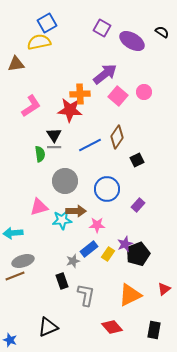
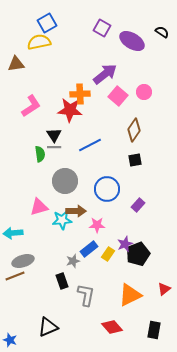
brown diamond at (117, 137): moved 17 px right, 7 px up
black square at (137, 160): moved 2 px left; rotated 16 degrees clockwise
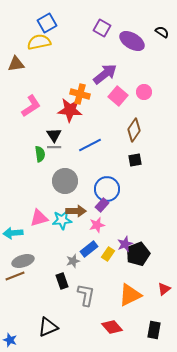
orange cross at (80, 94): rotated 18 degrees clockwise
purple rectangle at (138, 205): moved 36 px left
pink triangle at (39, 207): moved 11 px down
pink star at (97, 225): rotated 14 degrees counterclockwise
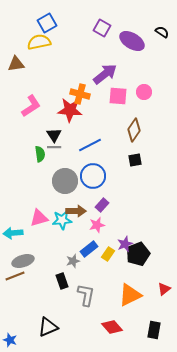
pink square at (118, 96): rotated 36 degrees counterclockwise
blue circle at (107, 189): moved 14 px left, 13 px up
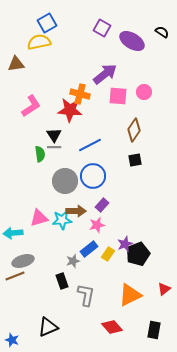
blue star at (10, 340): moved 2 px right
